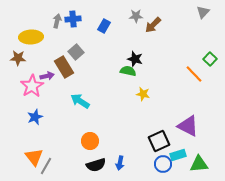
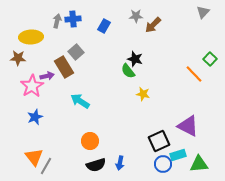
green semicircle: rotated 140 degrees counterclockwise
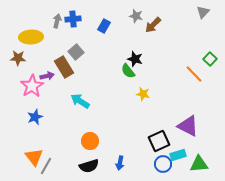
gray star: rotated 16 degrees clockwise
black semicircle: moved 7 px left, 1 px down
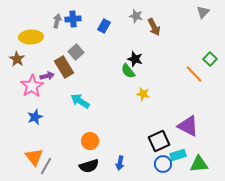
brown arrow: moved 1 px right, 2 px down; rotated 72 degrees counterclockwise
brown star: moved 1 px left, 1 px down; rotated 28 degrees clockwise
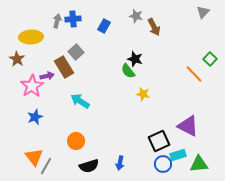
orange circle: moved 14 px left
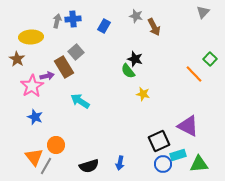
blue star: rotated 28 degrees counterclockwise
orange circle: moved 20 px left, 4 px down
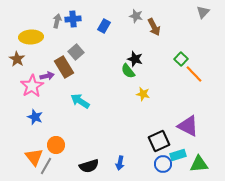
green square: moved 29 px left
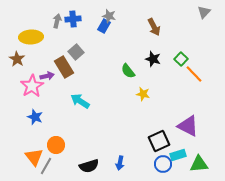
gray triangle: moved 1 px right
gray star: moved 27 px left
black star: moved 18 px right
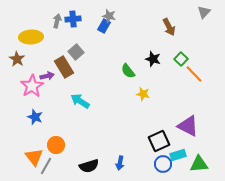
brown arrow: moved 15 px right
